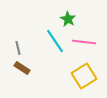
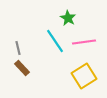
green star: moved 1 px up
pink line: rotated 15 degrees counterclockwise
brown rectangle: rotated 14 degrees clockwise
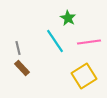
pink line: moved 5 px right
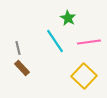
yellow square: rotated 15 degrees counterclockwise
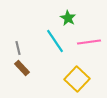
yellow square: moved 7 px left, 3 px down
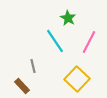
pink line: rotated 55 degrees counterclockwise
gray line: moved 15 px right, 18 px down
brown rectangle: moved 18 px down
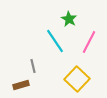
green star: moved 1 px right, 1 px down
brown rectangle: moved 1 px left, 1 px up; rotated 63 degrees counterclockwise
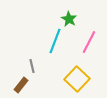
cyan line: rotated 55 degrees clockwise
gray line: moved 1 px left
brown rectangle: rotated 35 degrees counterclockwise
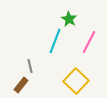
gray line: moved 2 px left
yellow square: moved 1 px left, 2 px down
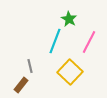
yellow square: moved 6 px left, 9 px up
